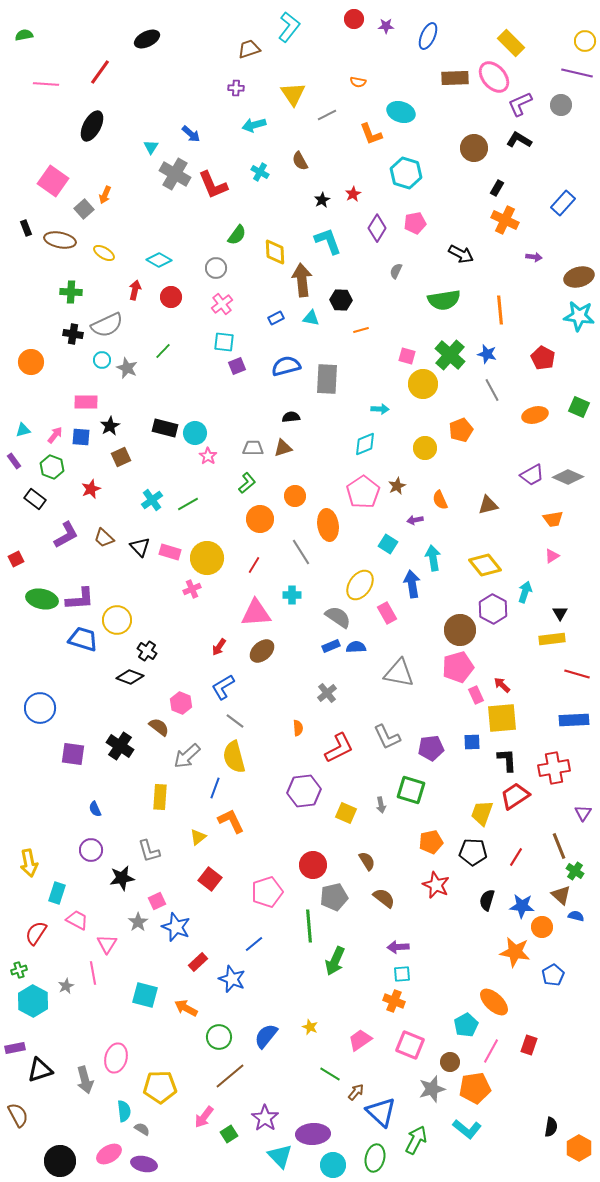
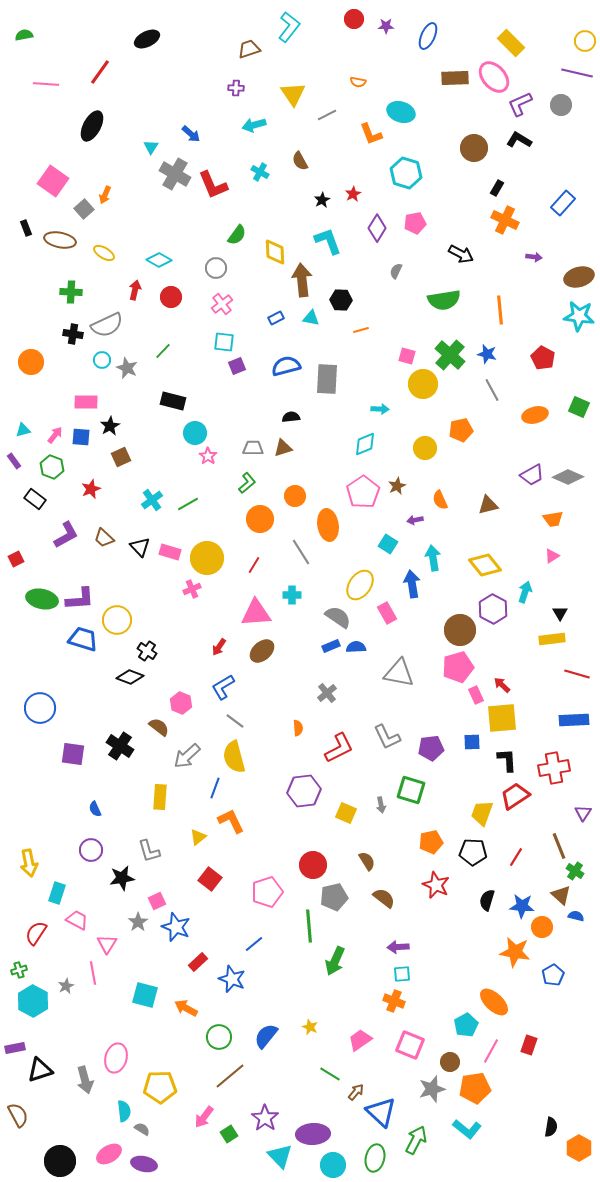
black rectangle at (165, 428): moved 8 px right, 27 px up
orange pentagon at (461, 430): rotated 10 degrees clockwise
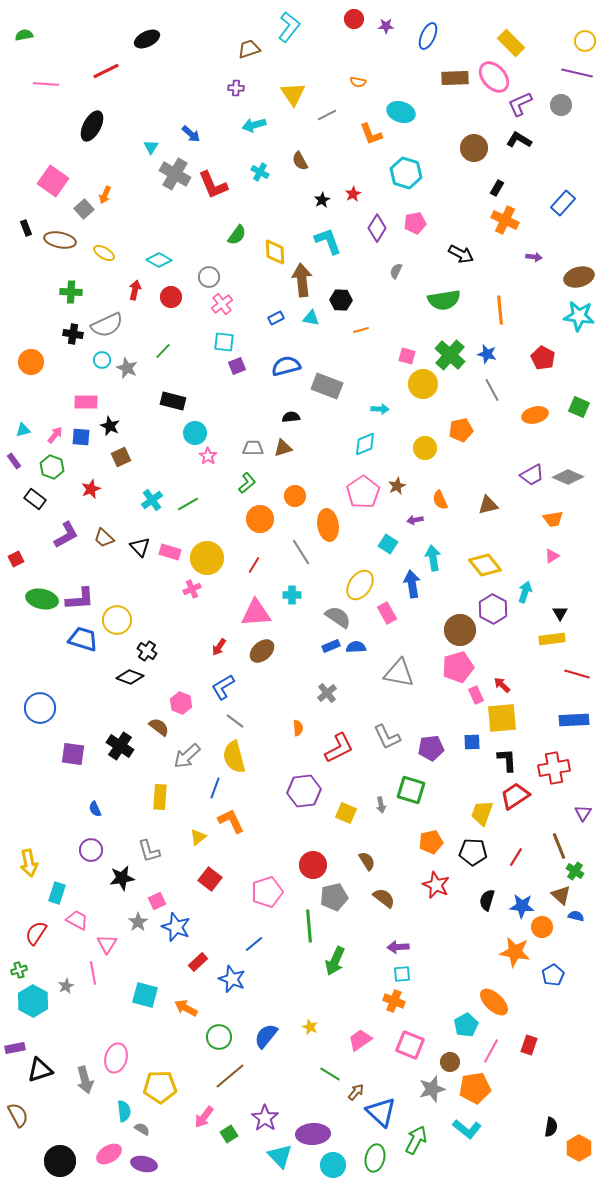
red line at (100, 72): moved 6 px right, 1 px up; rotated 28 degrees clockwise
gray circle at (216, 268): moved 7 px left, 9 px down
gray rectangle at (327, 379): moved 7 px down; rotated 72 degrees counterclockwise
black star at (110, 426): rotated 18 degrees counterclockwise
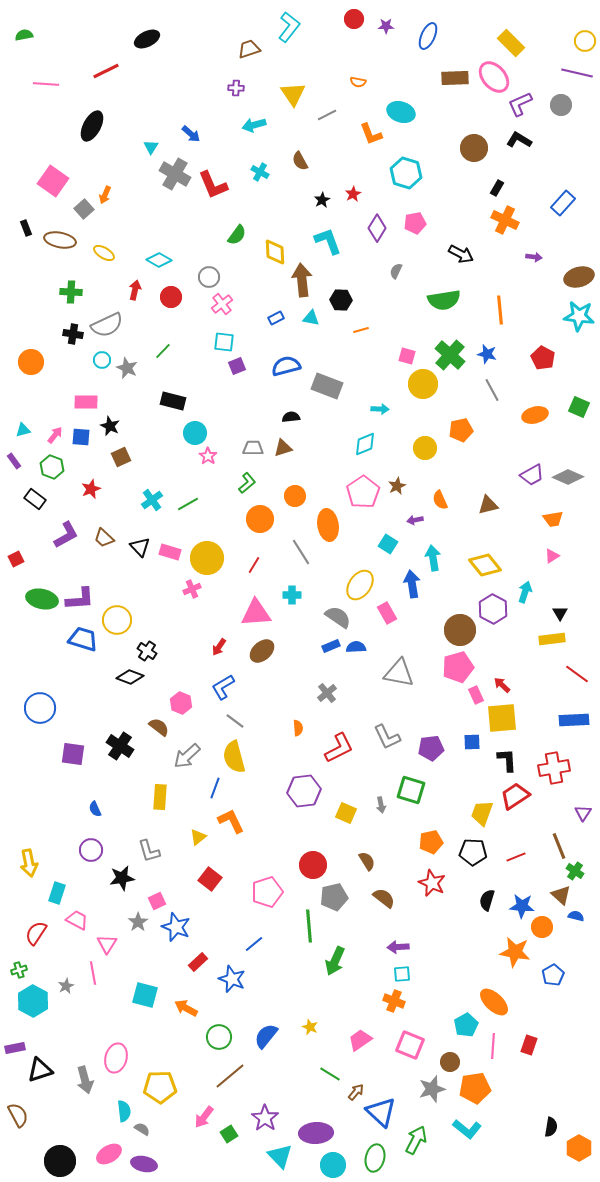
red line at (577, 674): rotated 20 degrees clockwise
red line at (516, 857): rotated 36 degrees clockwise
red star at (436, 885): moved 4 px left, 2 px up
pink line at (491, 1051): moved 2 px right, 5 px up; rotated 25 degrees counterclockwise
purple ellipse at (313, 1134): moved 3 px right, 1 px up
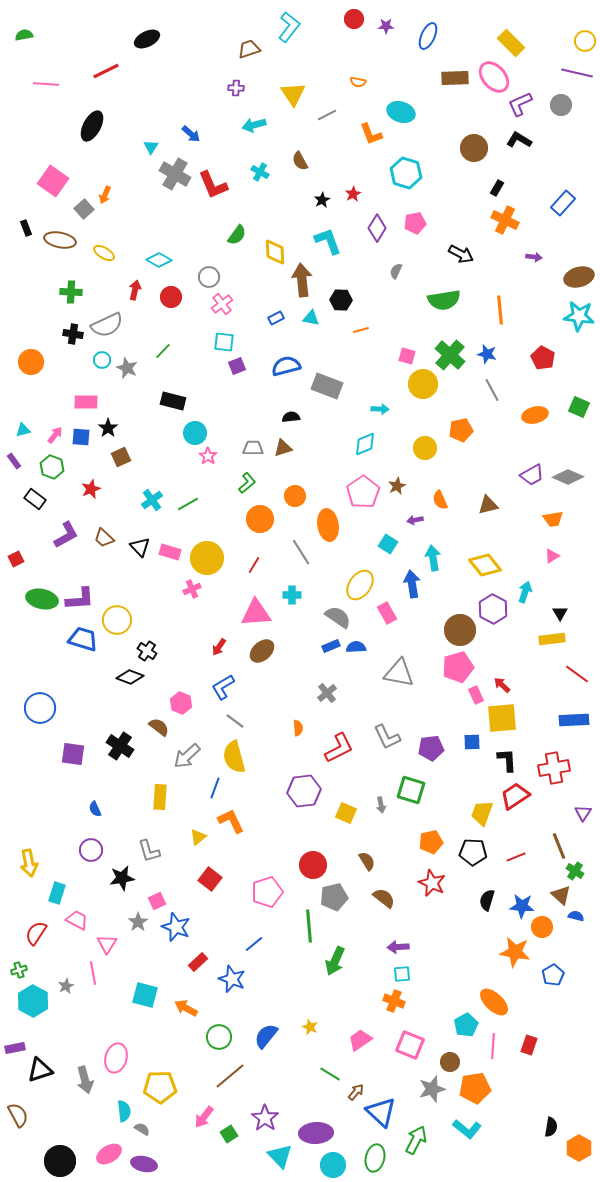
black star at (110, 426): moved 2 px left, 2 px down; rotated 12 degrees clockwise
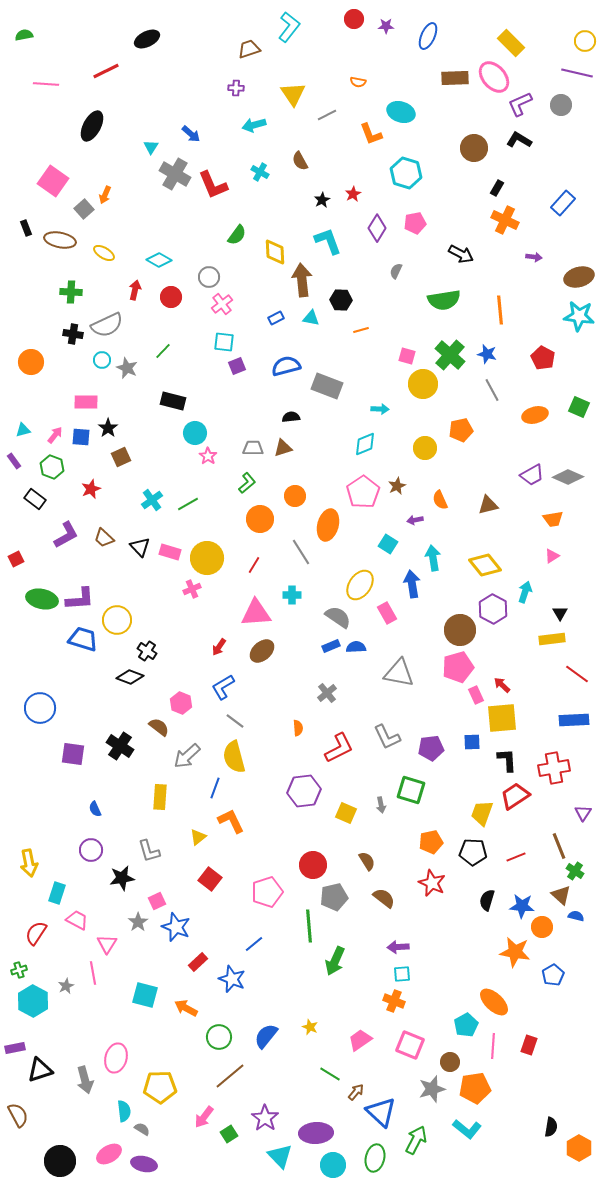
orange ellipse at (328, 525): rotated 24 degrees clockwise
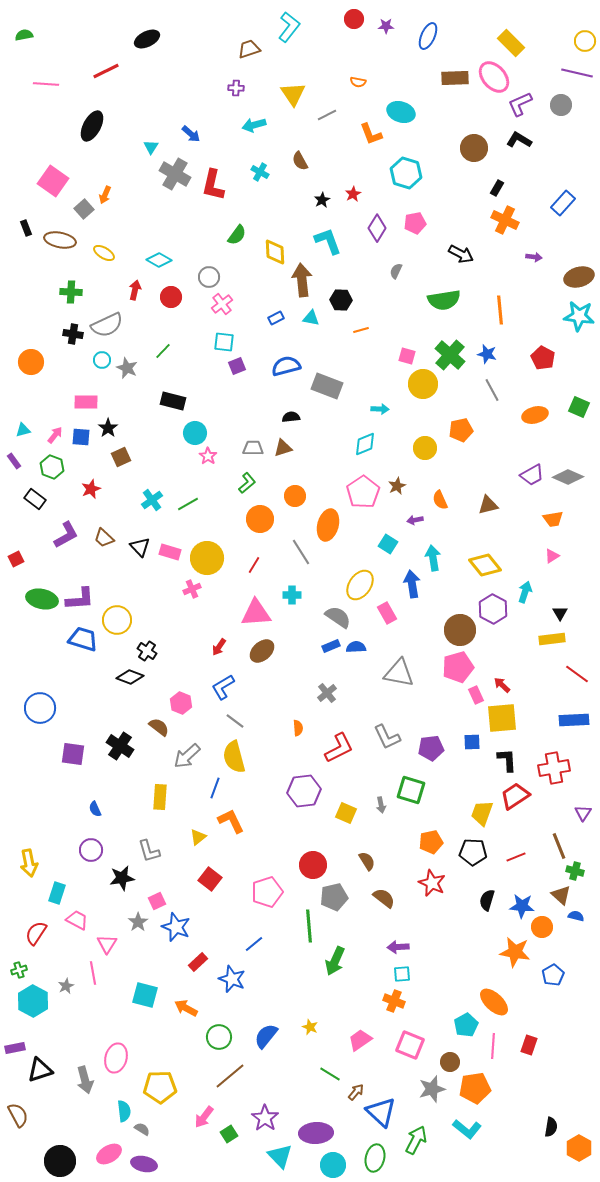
red L-shape at (213, 185): rotated 36 degrees clockwise
green cross at (575, 871): rotated 18 degrees counterclockwise
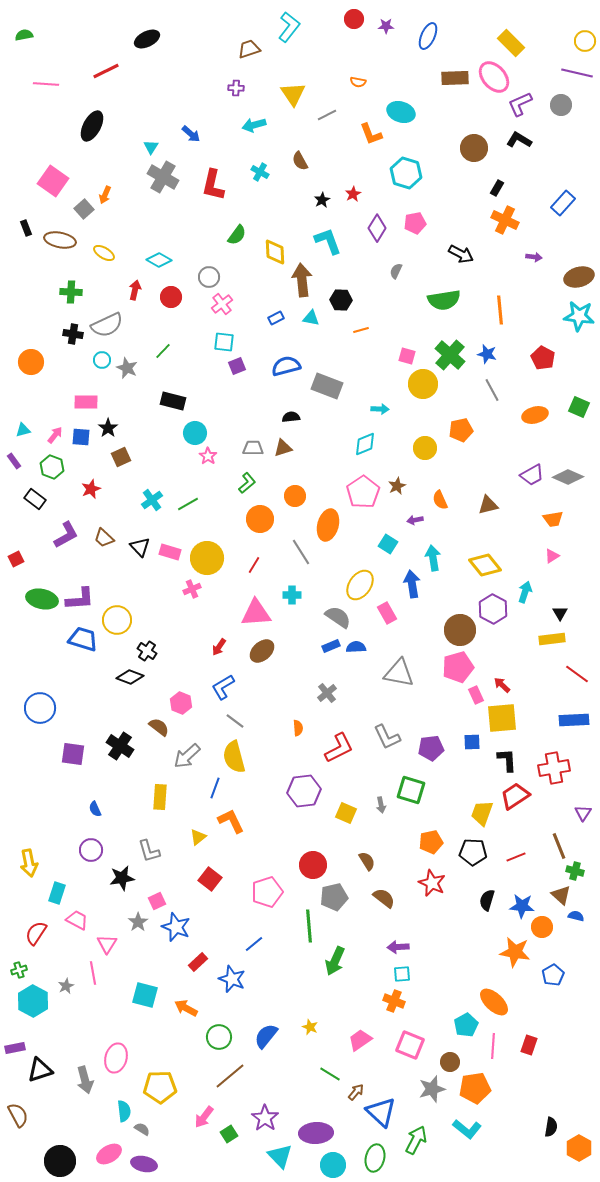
gray cross at (175, 174): moved 12 px left, 3 px down
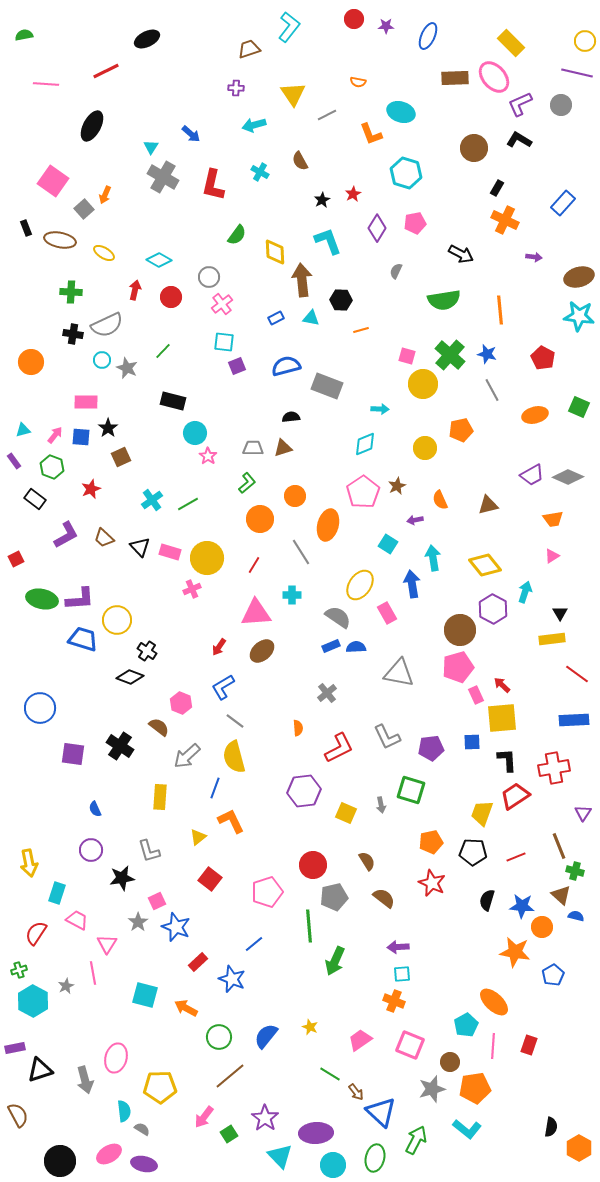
brown arrow at (356, 1092): rotated 102 degrees clockwise
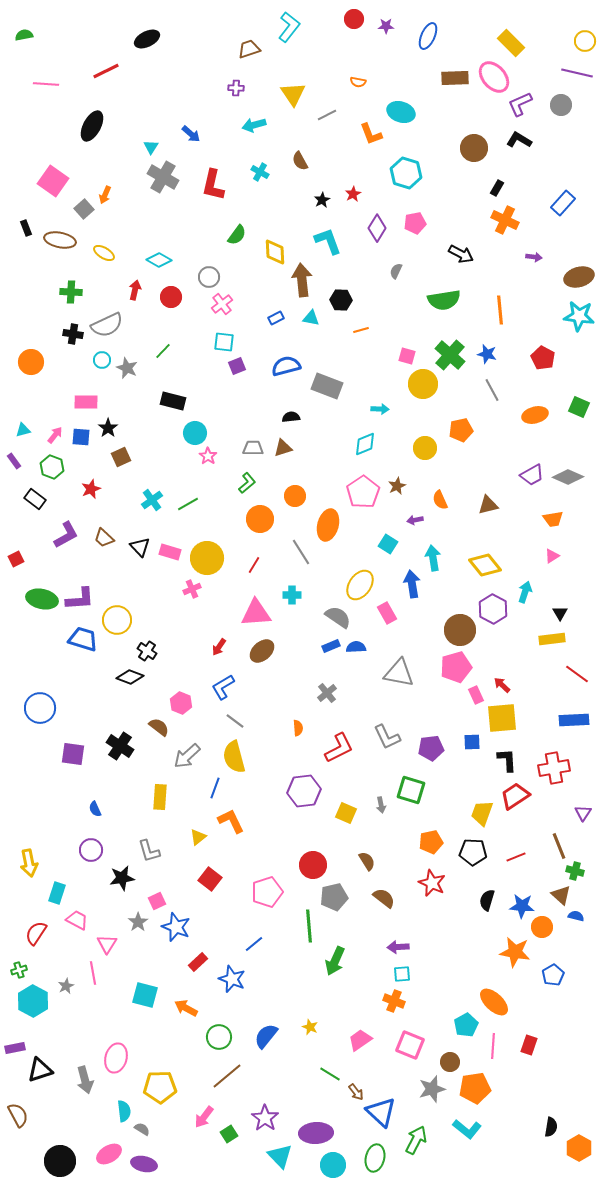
pink pentagon at (458, 667): moved 2 px left
brown line at (230, 1076): moved 3 px left
